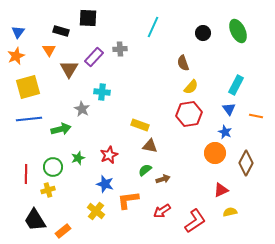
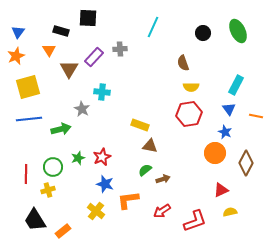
yellow semicircle at (191, 87): rotated 49 degrees clockwise
red star at (109, 155): moved 7 px left, 2 px down
red L-shape at (195, 221): rotated 15 degrees clockwise
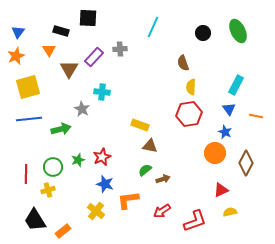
yellow semicircle at (191, 87): rotated 91 degrees clockwise
green star at (78, 158): moved 2 px down
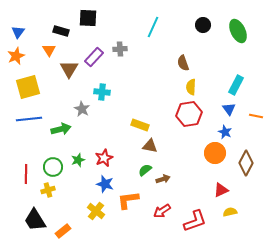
black circle at (203, 33): moved 8 px up
red star at (102, 157): moved 2 px right, 1 px down
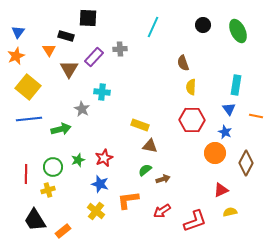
black rectangle at (61, 31): moved 5 px right, 5 px down
cyan rectangle at (236, 85): rotated 18 degrees counterclockwise
yellow square at (28, 87): rotated 35 degrees counterclockwise
red hexagon at (189, 114): moved 3 px right, 6 px down; rotated 10 degrees clockwise
blue star at (105, 184): moved 5 px left
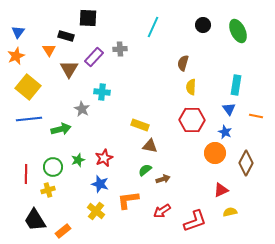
brown semicircle at (183, 63): rotated 35 degrees clockwise
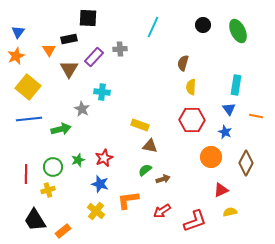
black rectangle at (66, 36): moved 3 px right, 3 px down; rotated 28 degrees counterclockwise
orange circle at (215, 153): moved 4 px left, 4 px down
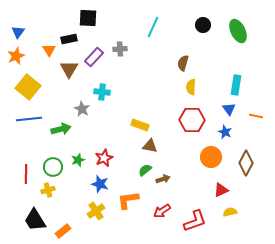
yellow cross at (96, 211): rotated 18 degrees clockwise
